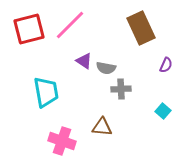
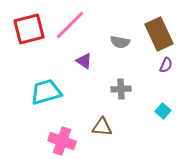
brown rectangle: moved 18 px right, 6 px down
gray semicircle: moved 14 px right, 26 px up
cyan trapezoid: rotated 96 degrees counterclockwise
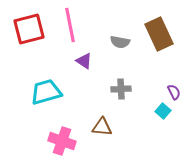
pink line: rotated 56 degrees counterclockwise
purple semicircle: moved 8 px right, 27 px down; rotated 49 degrees counterclockwise
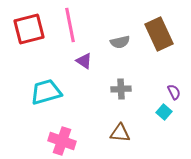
gray semicircle: rotated 24 degrees counterclockwise
cyan square: moved 1 px right, 1 px down
brown triangle: moved 18 px right, 6 px down
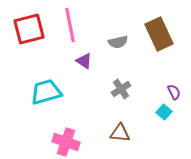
gray semicircle: moved 2 px left
gray cross: rotated 30 degrees counterclockwise
pink cross: moved 4 px right, 1 px down
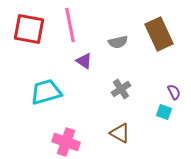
red square: rotated 24 degrees clockwise
cyan square: rotated 21 degrees counterclockwise
brown triangle: rotated 25 degrees clockwise
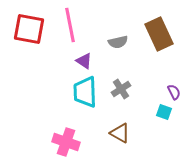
cyan trapezoid: moved 39 px right; rotated 76 degrees counterclockwise
